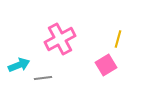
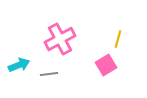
gray line: moved 6 px right, 4 px up
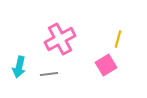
cyan arrow: moved 2 px down; rotated 125 degrees clockwise
